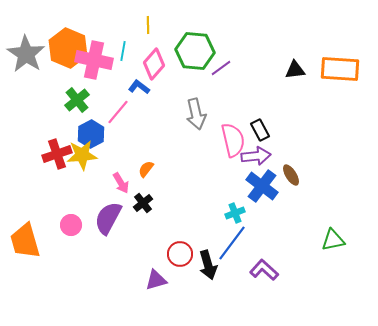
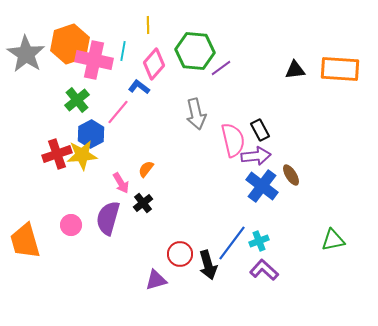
orange hexagon: moved 2 px right, 4 px up; rotated 18 degrees clockwise
cyan cross: moved 24 px right, 28 px down
purple semicircle: rotated 12 degrees counterclockwise
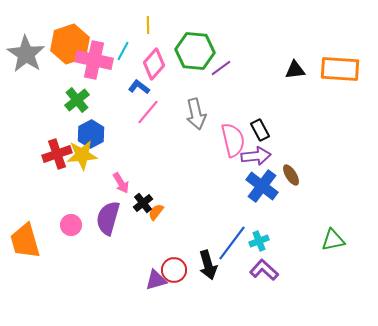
cyan line: rotated 18 degrees clockwise
pink line: moved 30 px right
orange semicircle: moved 10 px right, 43 px down
red circle: moved 6 px left, 16 px down
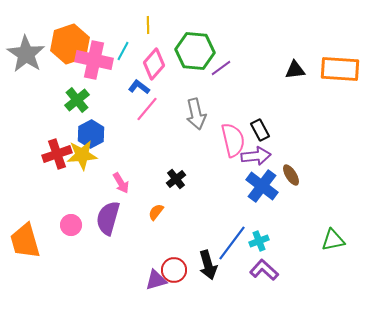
pink line: moved 1 px left, 3 px up
black cross: moved 33 px right, 24 px up
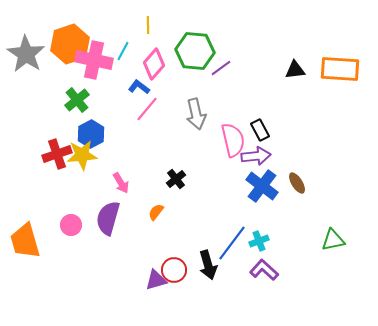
brown ellipse: moved 6 px right, 8 px down
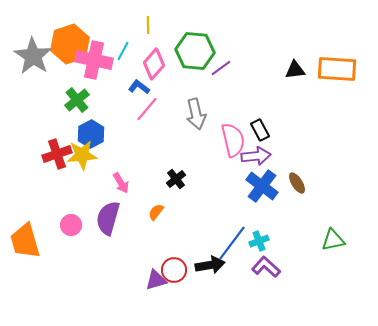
gray star: moved 7 px right, 2 px down
orange rectangle: moved 3 px left
black arrow: moved 2 px right; rotated 84 degrees counterclockwise
purple L-shape: moved 2 px right, 3 px up
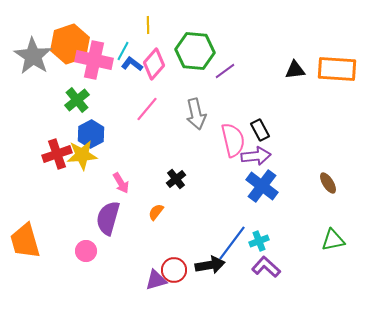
purple line: moved 4 px right, 3 px down
blue L-shape: moved 7 px left, 23 px up
brown ellipse: moved 31 px right
pink circle: moved 15 px right, 26 px down
